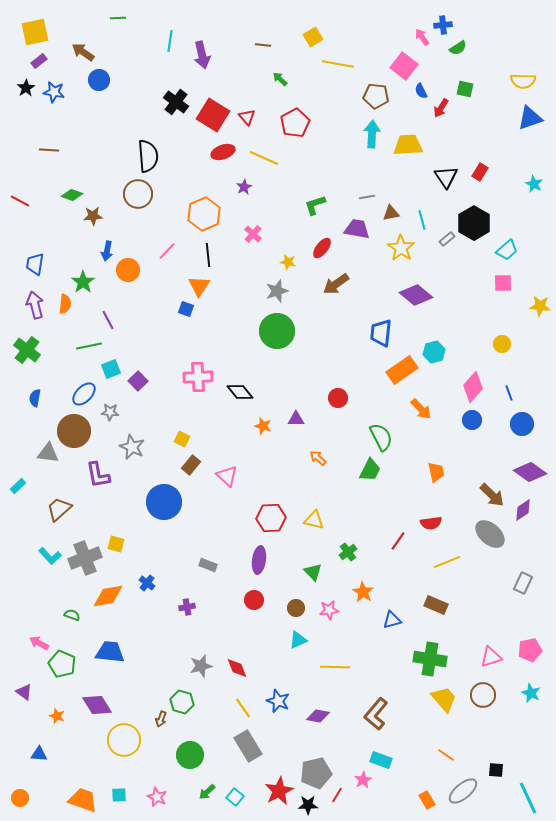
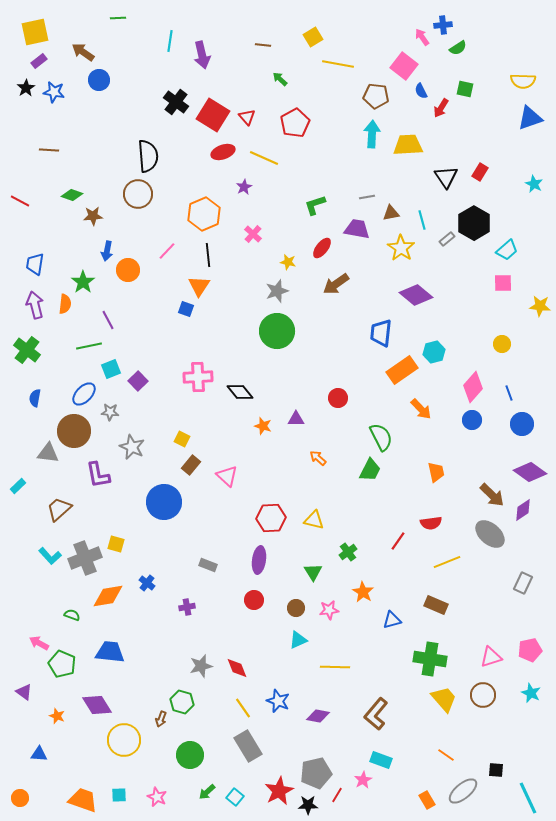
green triangle at (313, 572): rotated 12 degrees clockwise
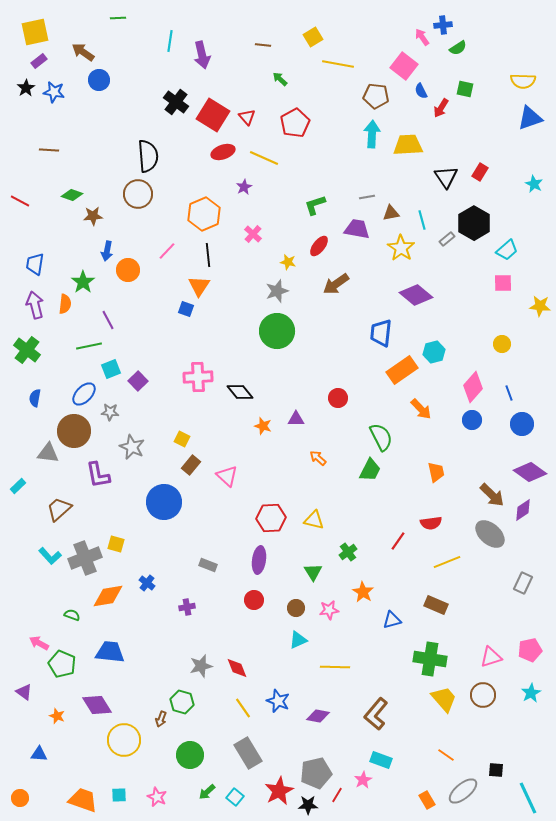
red ellipse at (322, 248): moved 3 px left, 2 px up
cyan star at (531, 693): rotated 18 degrees clockwise
gray rectangle at (248, 746): moved 7 px down
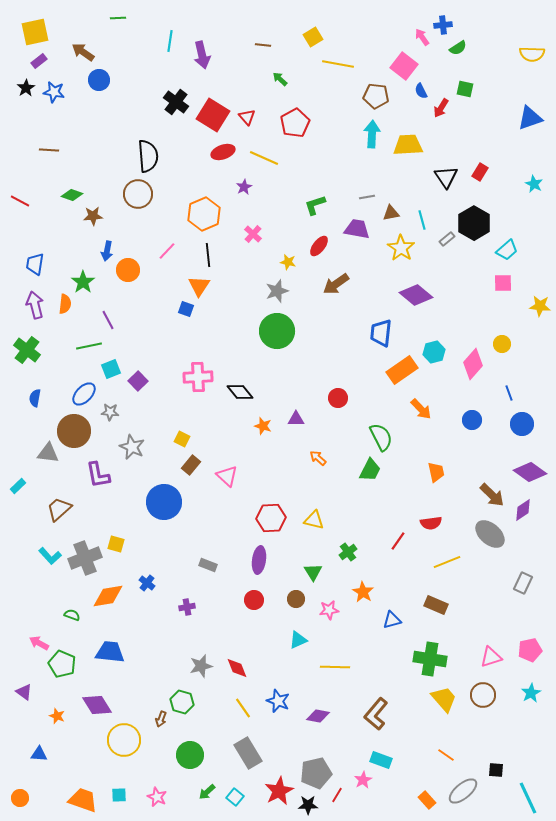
yellow semicircle at (523, 81): moved 9 px right, 27 px up
pink diamond at (473, 387): moved 23 px up
brown circle at (296, 608): moved 9 px up
orange rectangle at (427, 800): rotated 12 degrees counterclockwise
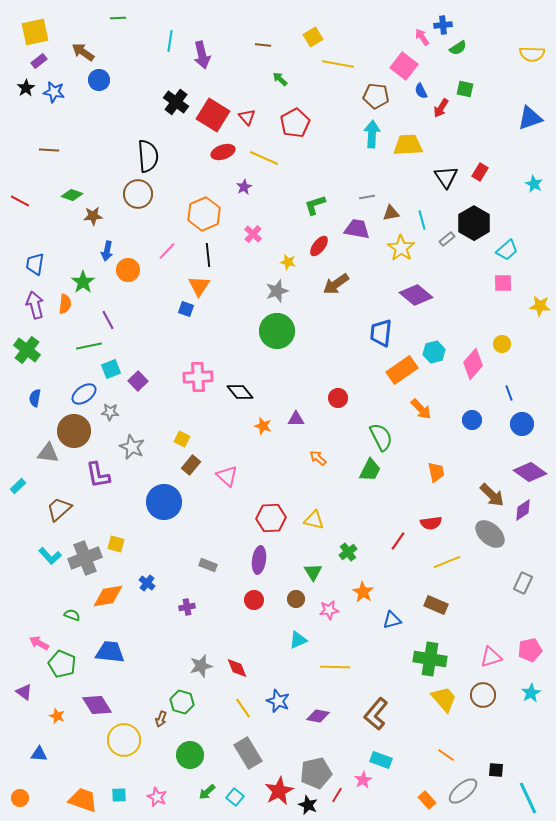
blue ellipse at (84, 394): rotated 10 degrees clockwise
black star at (308, 805): rotated 24 degrees clockwise
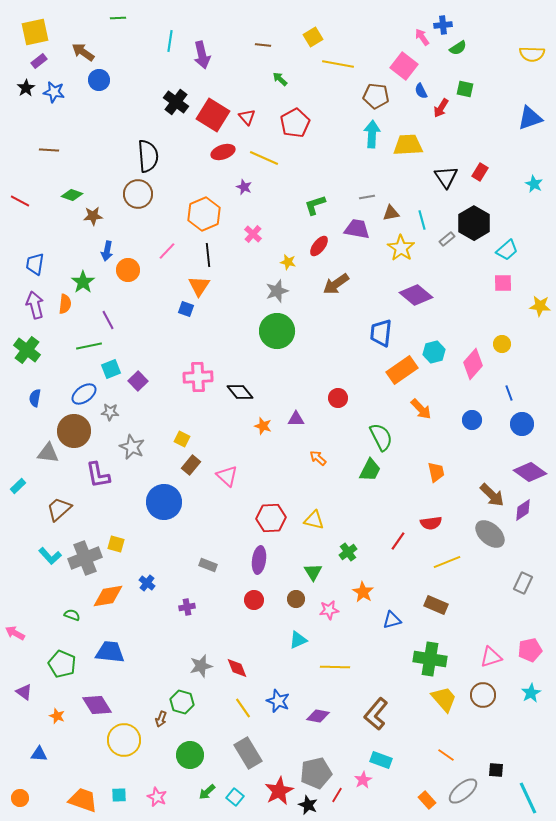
purple star at (244, 187): rotated 21 degrees counterclockwise
pink arrow at (39, 643): moved 24 px left, 10 px up
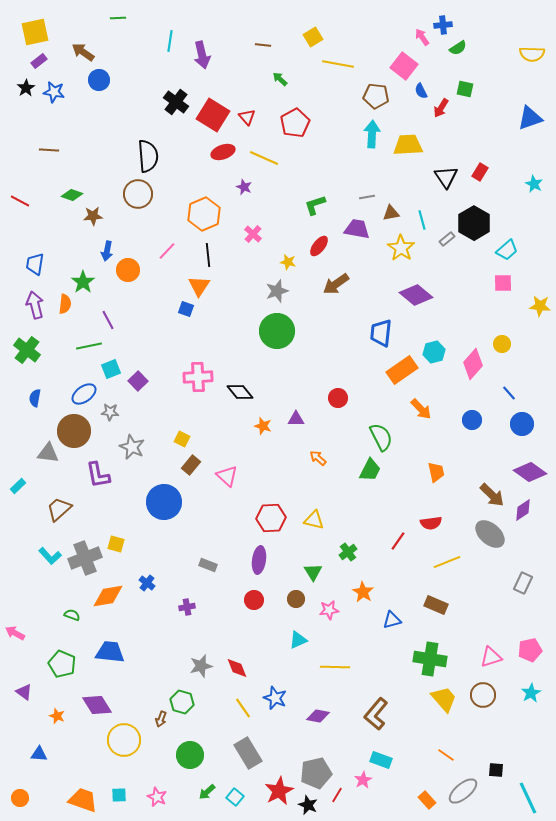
blue line at (509, 393): rotated 21 degrees counterclockwise
blue star at (278, 701): moved 3 px left, 3 px up
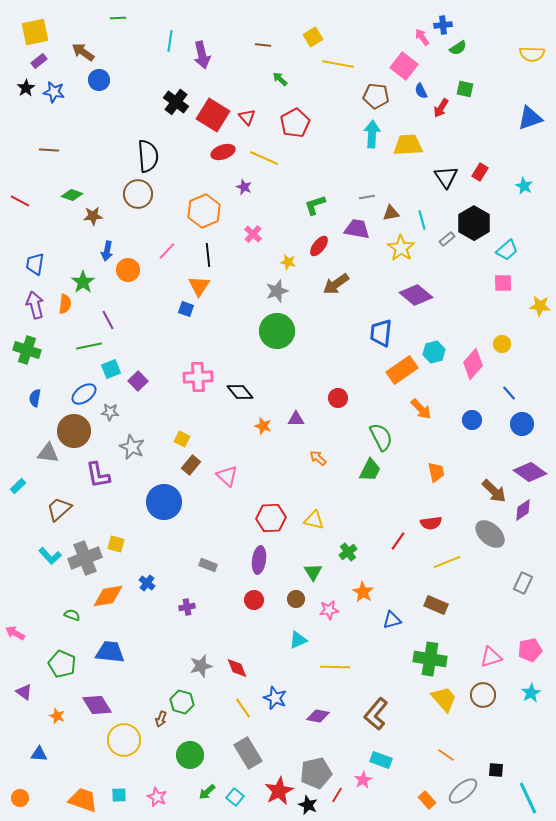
cyan star at (534, 184): moved 10 px left, 2 px down
orange hexagon at (204, 214): moved 3 px up
green cross at (27, 350): rotated 20 degrees counterclockwise
brown arrow at (492, 495): moved 2 px right, 4 px up
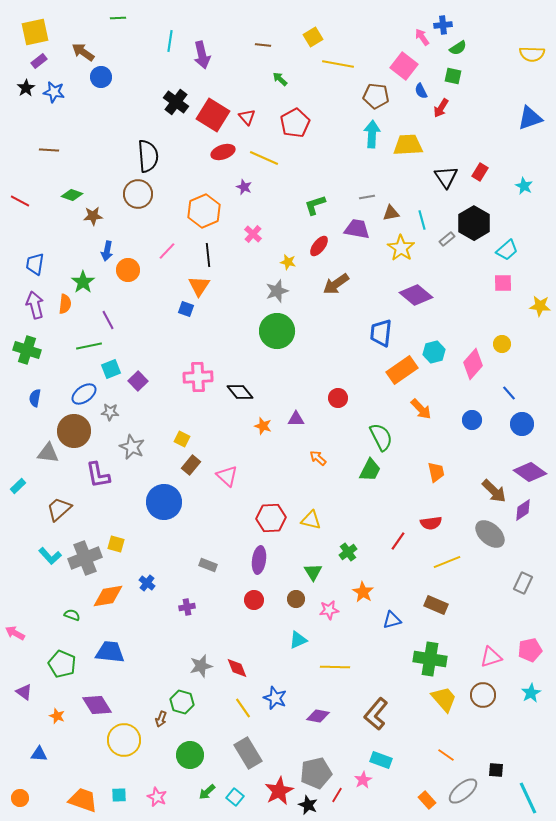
blue circle at (99, 80): moved 2 px right, 3 px up
green square at (465, 89): moved 12 px left, 13 px up
yellow triangle at (314, 520): moved 3 px left
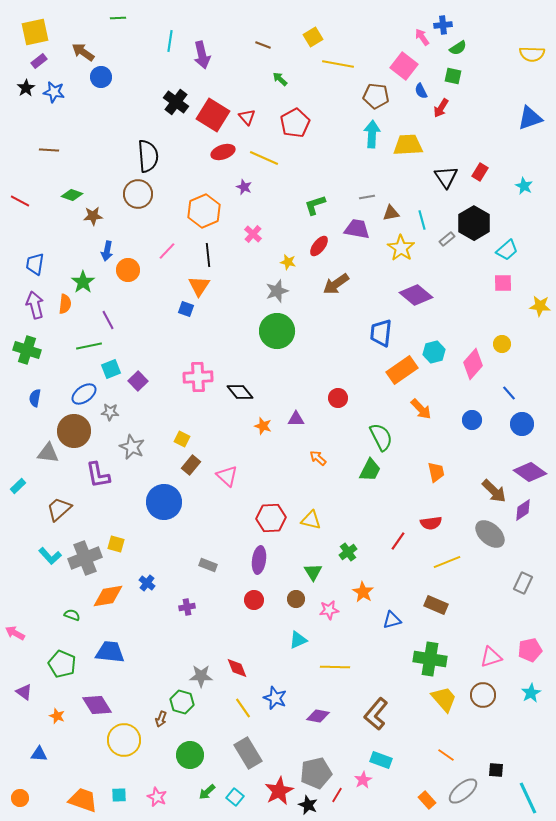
brown line at (263, 45): rotated 14 degrees clockwise
gray star at (201, 666): moved 10 px down; rotated 15 degrees clockwise
